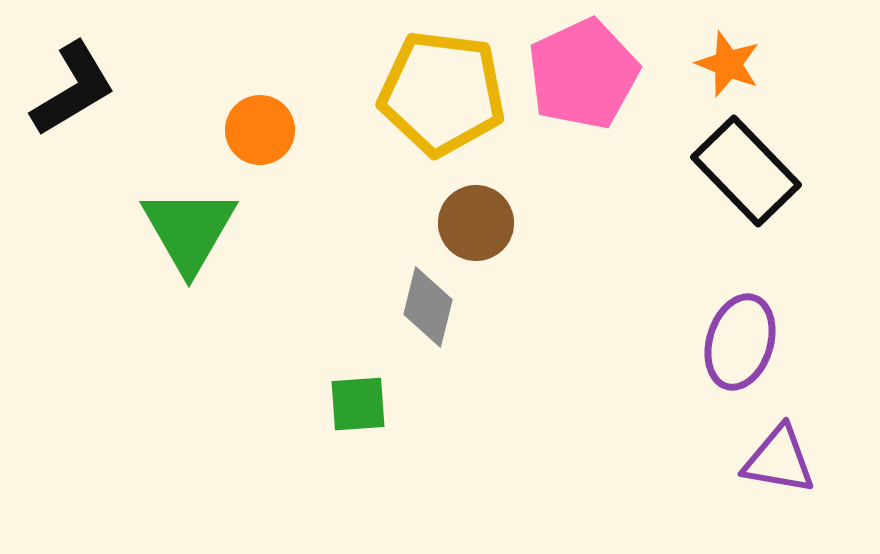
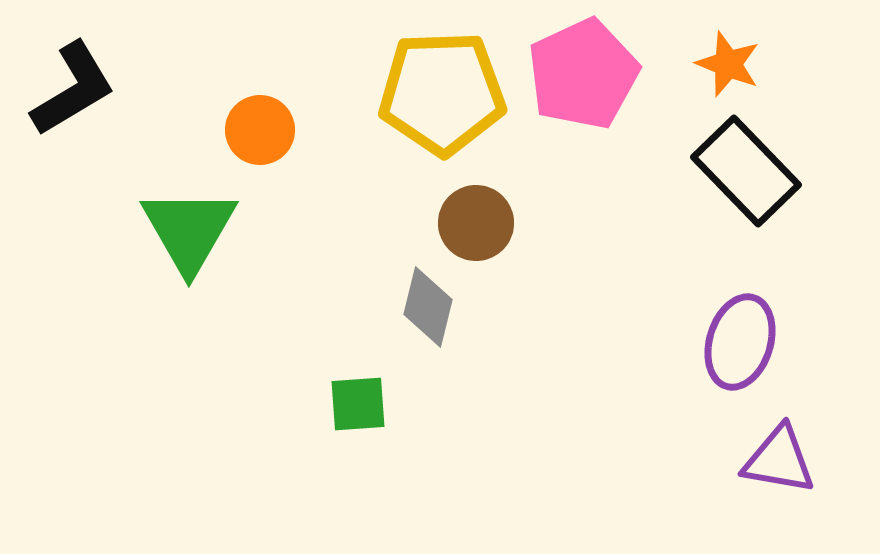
yellow pentagon: rotated 9 degrees counterclockwise
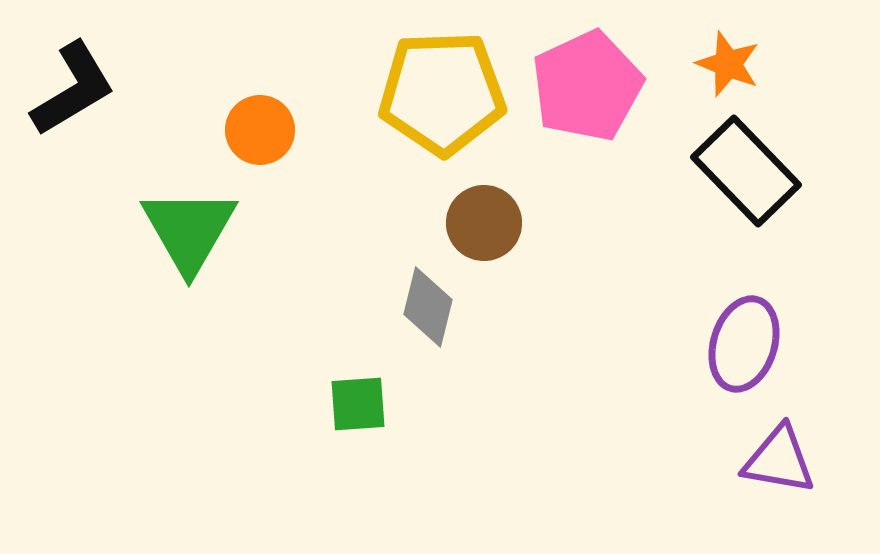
pink pentagon: moved 4 px right, 12 px down
brown circle: moved 8 px right
purple ellipse: moved 4 px right, 2 px down
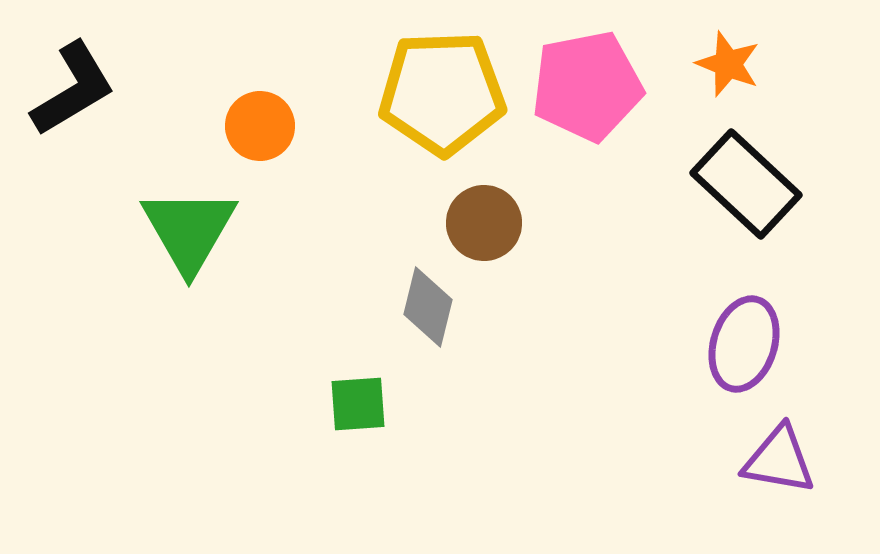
pink pentagon: rotated 14 degrees clockwise
orange circle: moved 4 px up
black rectangle: moved 13 px down; rotated 3 degrees counterclockwise
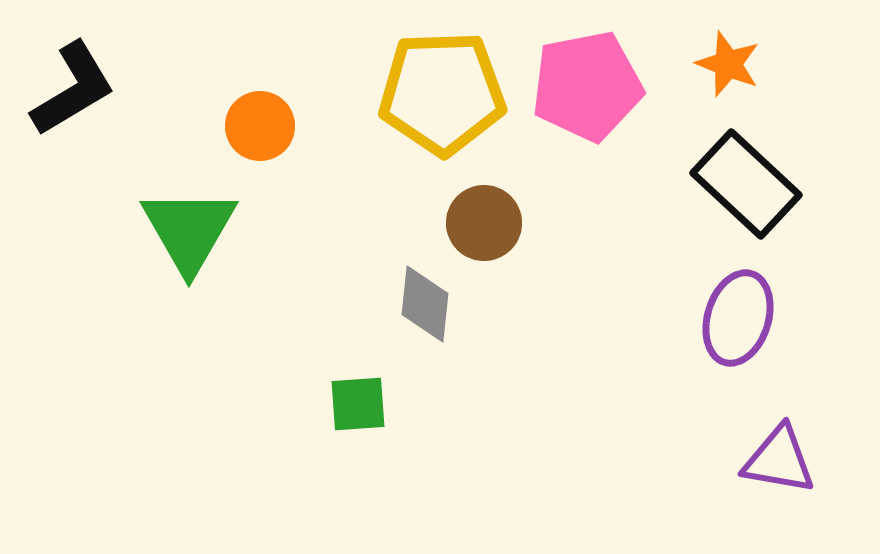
gray diamond: moved 3 px left, 3 px up; rotated 8 degrees counterclockwise
purple ellipse: moved 6 px left, 26 px up
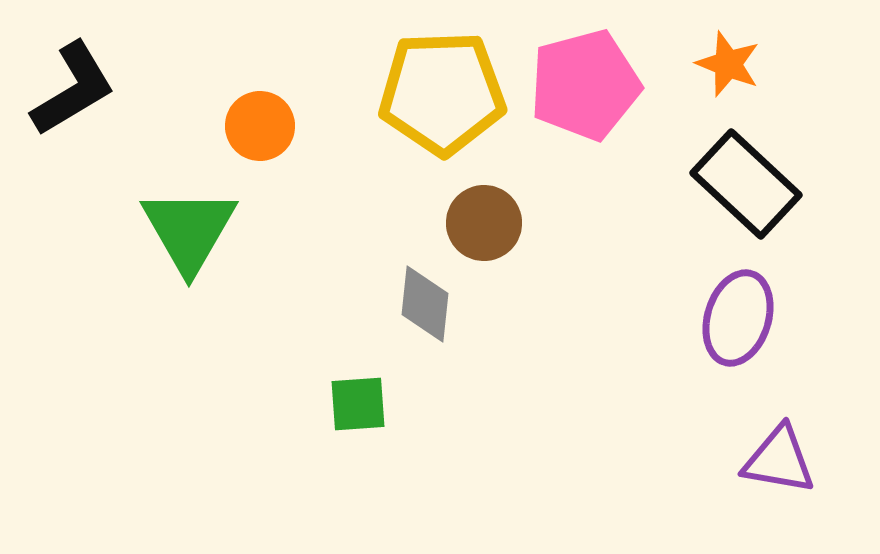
pink pentagon: moved 2 px left, 1 px up; rotated 4 degrees counterclockwise
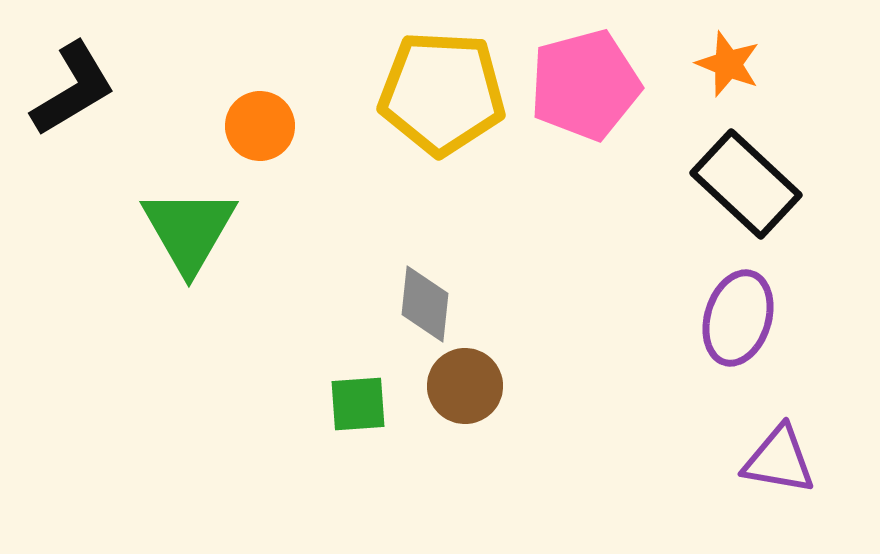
yellow pentagon: rotated 5 degrees clockwise
brown circle: moved 19 px left, 163 px down
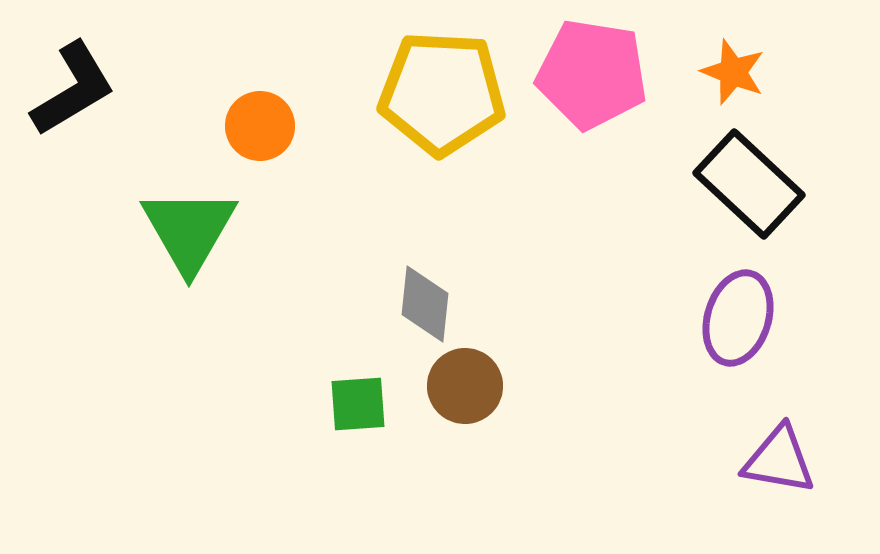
orange star: moved 5 px right, 8 px down
pink pentagon: moved 7 px right, 11 px up; rotated 24 degrees clockwise
black rectangle: moved 3 px right
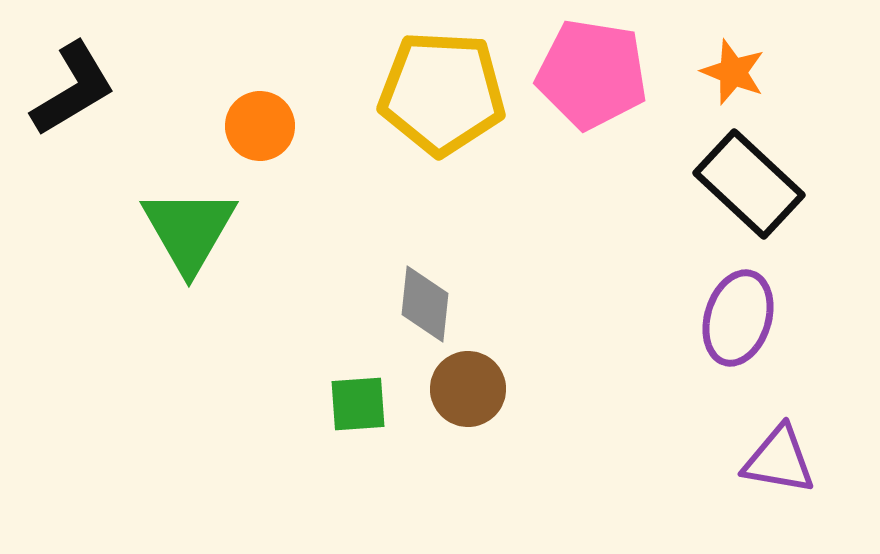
brown circle: moved 3 px right, 3 px down
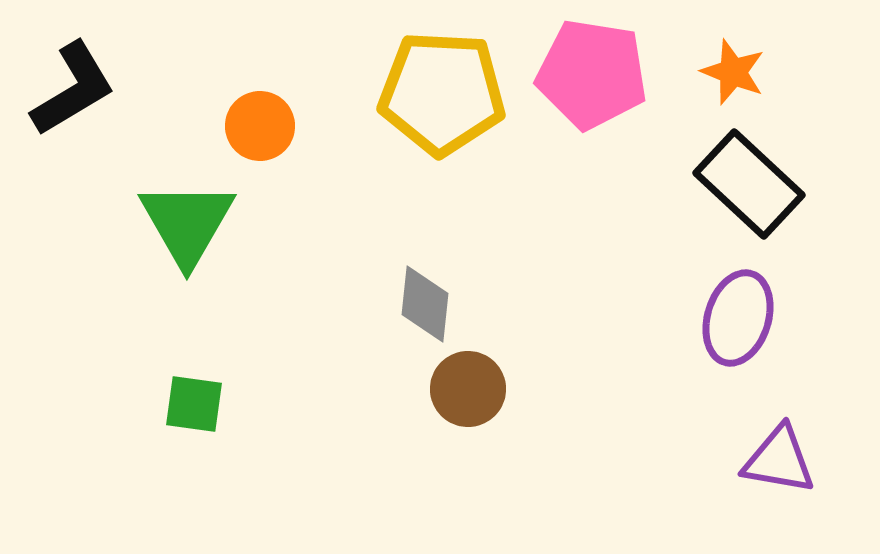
green triangle: moved 2 px left, 7 px up
green square: moved 164 px left; rotated 12 degrees clockwise
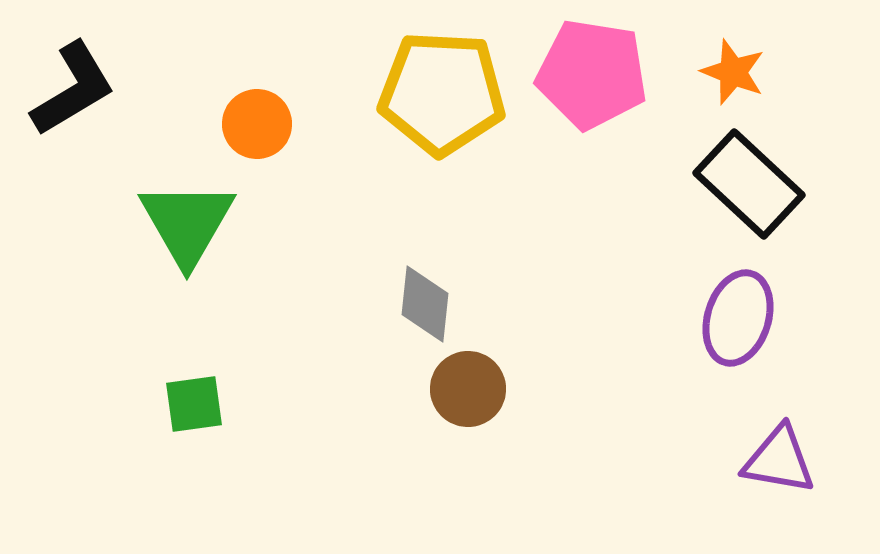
orange circle: moved 3 px left, 2 px up
green square: rotated 16 degrees counterclockwise
